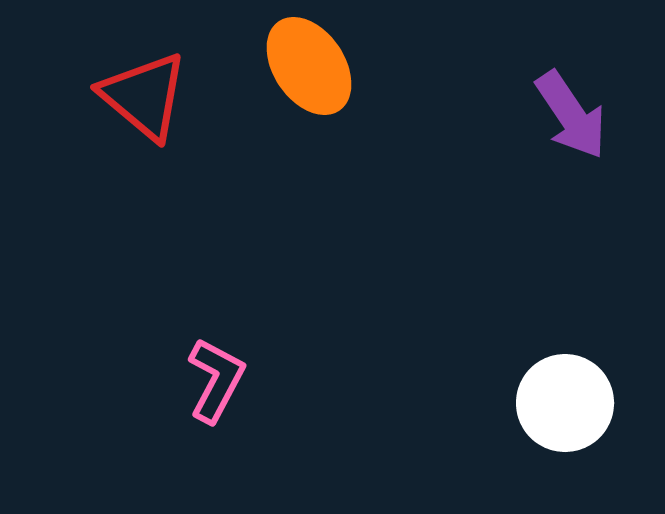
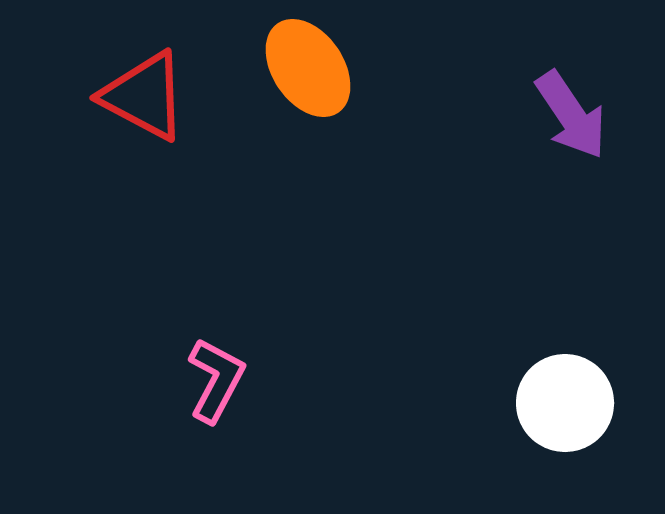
orange ellipse: moved 1 px left, 2 px down
red triangle: rotated 12 degrees counterclockwise
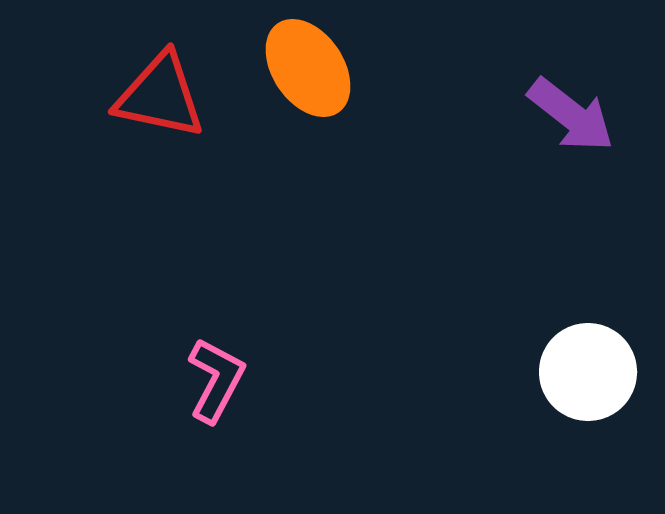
red triangle: moved 16 px right; rotated 16 degrees counterclockwise
purple arrow: rotated 18 degrees counterclockwise
white circle: moved 23 px right, 31 px up
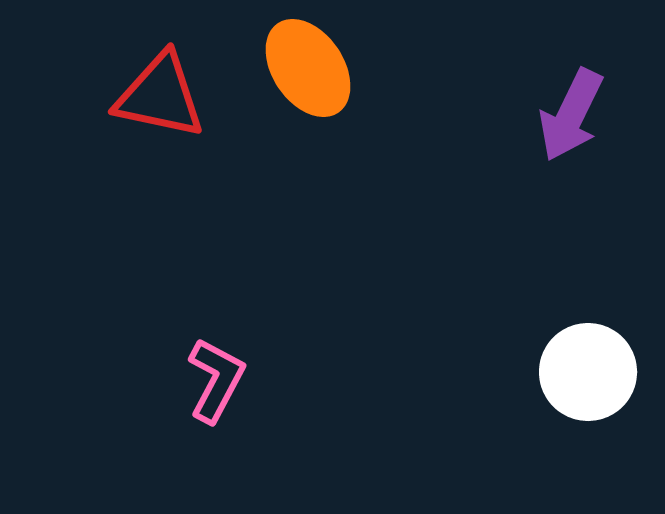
purple arrow: rotated 78 degrees clockwise
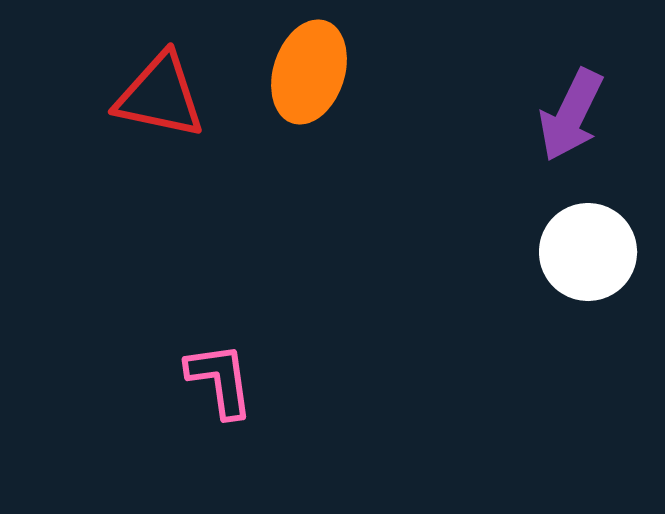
orange ellipse: moved 1 px right, 4 px down; rotated 52 degrees clockwise
white circle: moved 120 px up
pink L-shape: moved 4 px right; rotated 36 degrees counterclockwise
